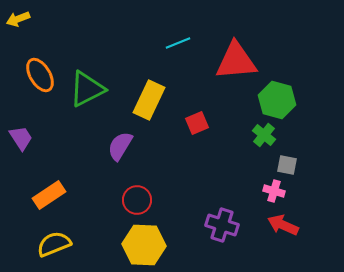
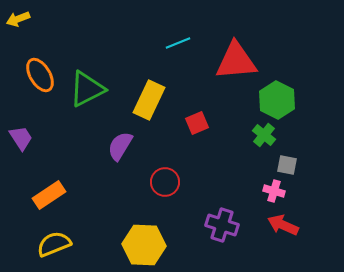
green hexagon: rotated 12 degrees clockwise
red circle: moved 28 px right, 18 px up
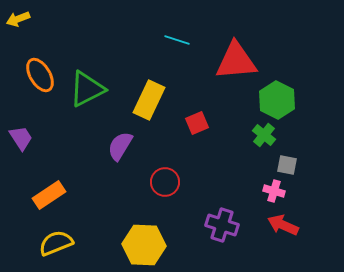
cyan line: moved 1 px left, 3 px up; rotated 40 degrees clockwise
yellow semicircle: moved 2 px right, 1 px up
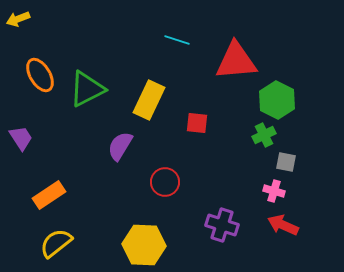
red square: rotated 30 degrees clockwise
green cross: rotated 25 degrees clockwise
gray square: moved 1 px left, 3 px up
yellow semicircle: rotated 16 degrees counterclockwise
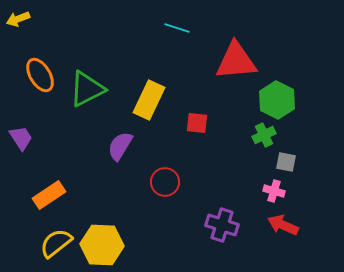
cyan line: moved 12 px up
yellow hexagon: moved 42 px left
